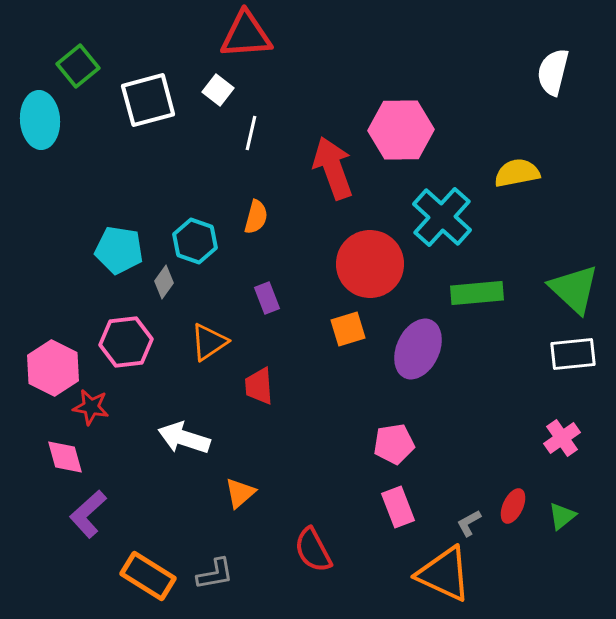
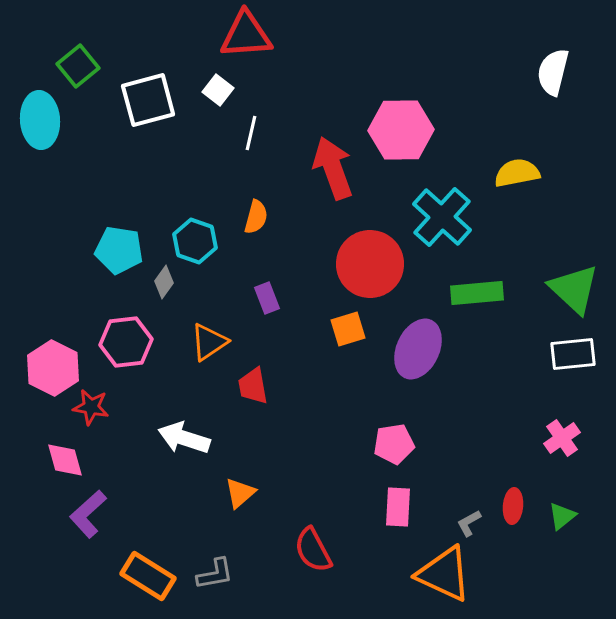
red trapezoid at (259, 386): moved 6 px left; rotated 6 degrees counterclockwise
pink diamond at (65, 457): moved 3 px down
red ellipse at (513, 506): rotated 20 degrees counterclockwise
pink rectangle at (398, 507): rotated 24 degrees clockwise
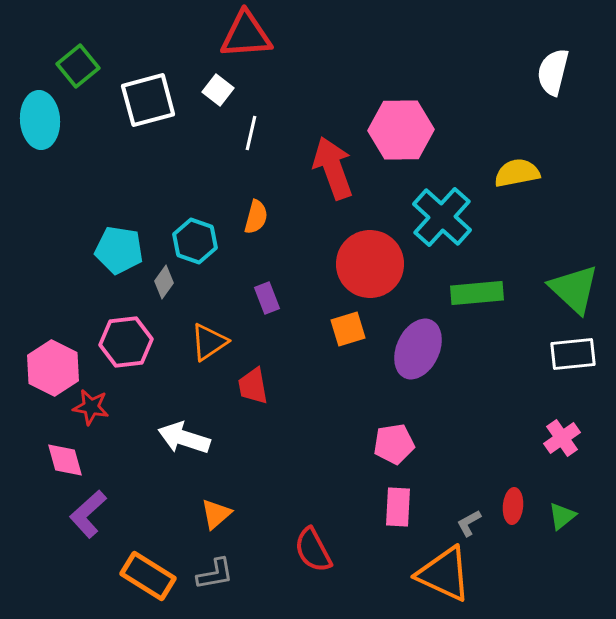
orange triangle at (240, 493): moved 24 px left, 21 px down
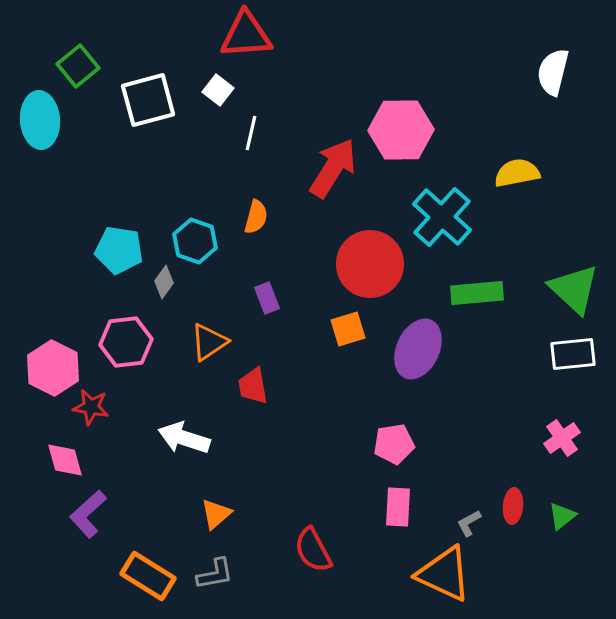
red arrow at (333, 168): rotated 52 degrees clockwise
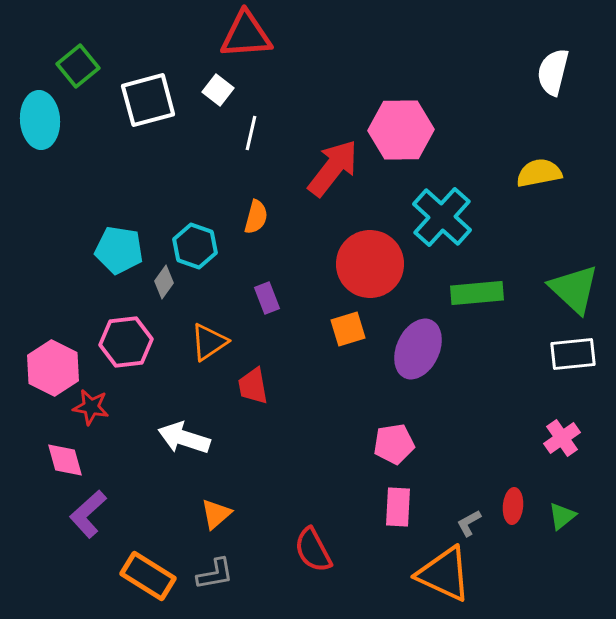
red arrow at (333, 168): rotated 6 degrees clockwise
yellow semicircle at (517, 173): moved 22 px right
cyan hexagon at (195, 241): moved 5 px down
